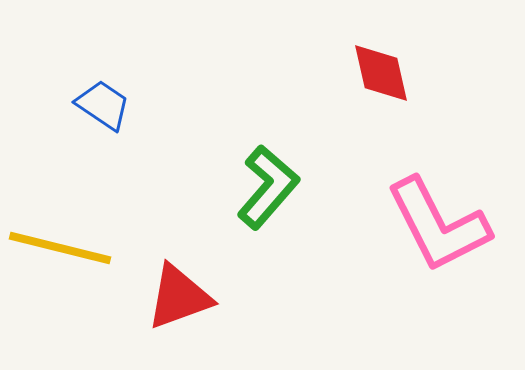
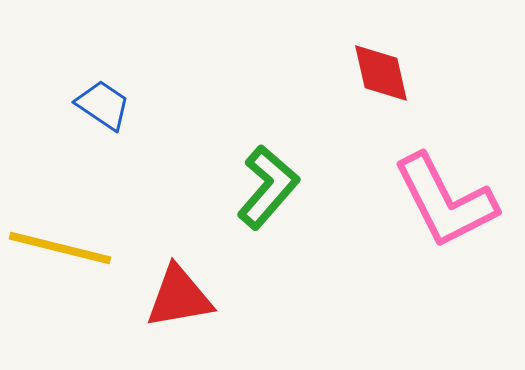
pink L-shape: moved 7 px right, 24 px up
red triangle: rotated 10 degrees clockwise
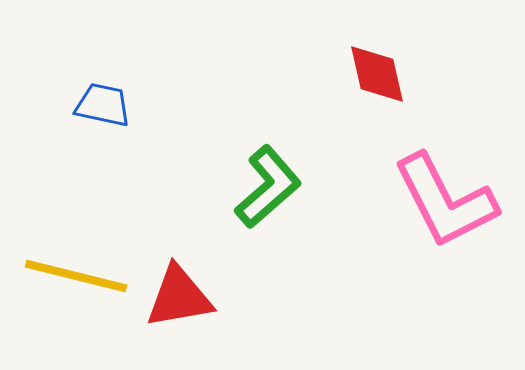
red diamond: moved 4 px left, 1 px down
blue trapezoid: rotated 22 degrees counterclockwise
green L-shape: rotated 8 degrees clockwise
yellow line: moved 16 px right, 28 px down
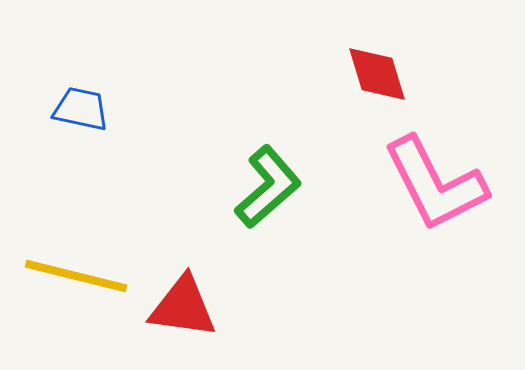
red diamond: rotated 4 degrees counterclockwise
blue trapezoid: moved 22 px left, 4 px down
pink L-shape: moved 10 px left, 17 px up
red triangle: moved 4 px right, 10 px down; rotated 18 degrees clockwise
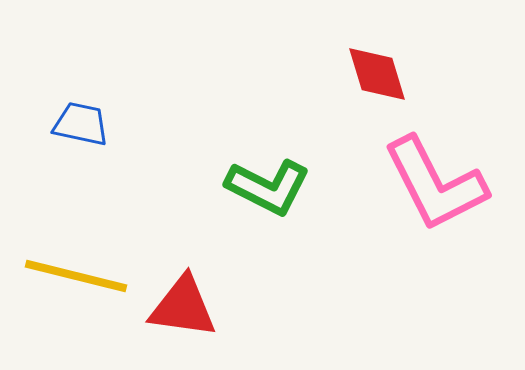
blue trapezoid: moved 15 px down
green L-shape: rotated 68 degrees clockwise
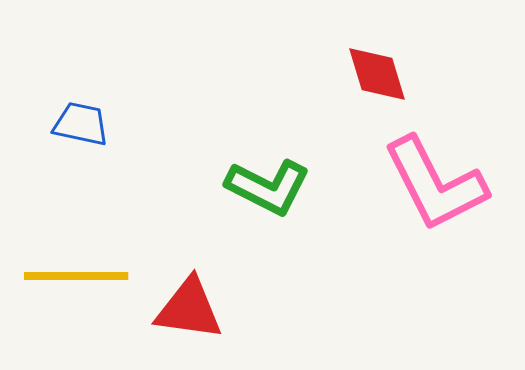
yellow line: rotated 14 degrees counterclockwise
red triangle: moved 6 px right, 2 px down
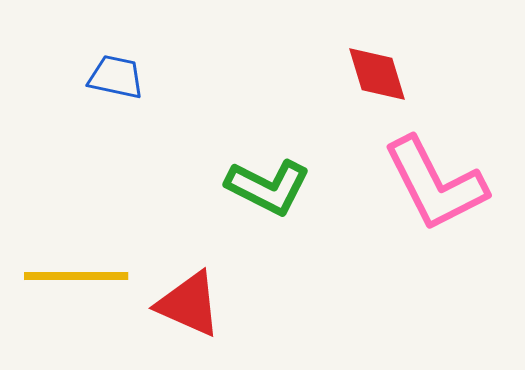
blue trapezoid: moved 35 px right, 47 px up
red triangle: moved 5 px up; rotated 16 degrees clockwise
